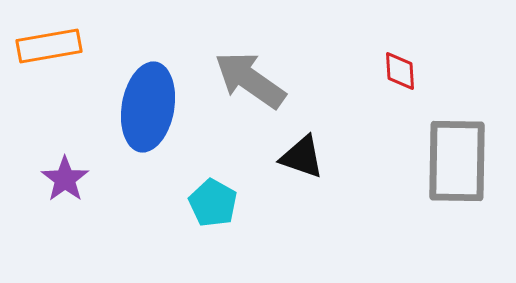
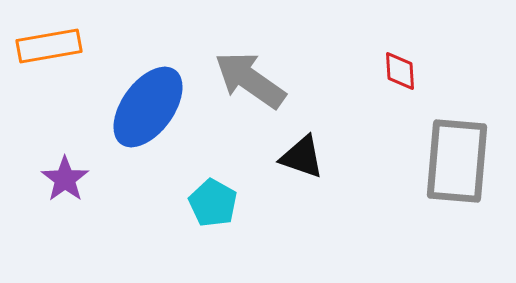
blue ellipse: rotated 26 degrees clockwise
gray rectangle: rotated 4 degrees clockwise
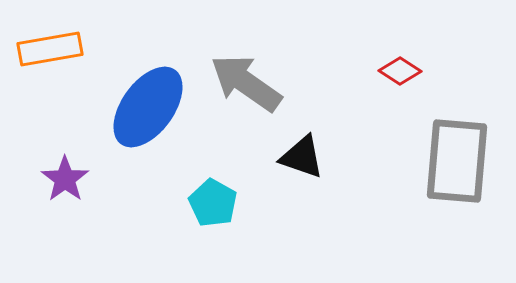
orange rectangle: moved 1 px right, 3 px down
red diamond: rotated 54 degrees counterclockwise
gray arrow: moved 4 px left, 3 px down
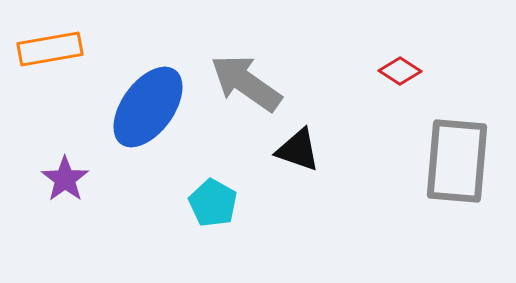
black triangle: moved 4 px left, 7 px up
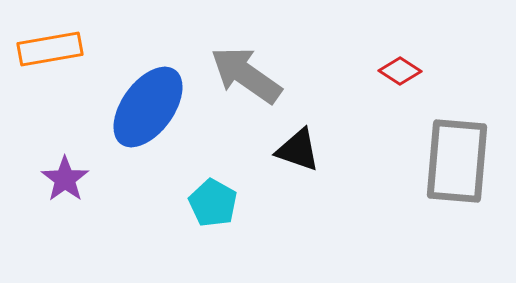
gray arrow: moved 8 px up
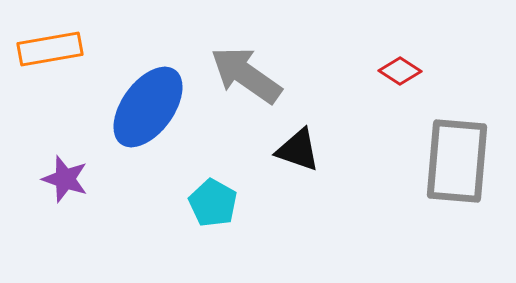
purple star: rotated 18 degrees counterclockwise
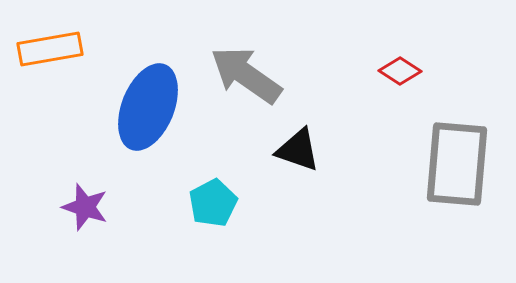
blue ellipse: rotated 14 degrees counterclockwise
gray rectangle: moved 3 px down
purple star: moved 20 px right, 28 px down
cyan pentagon: rotated 15 degrees clockwise
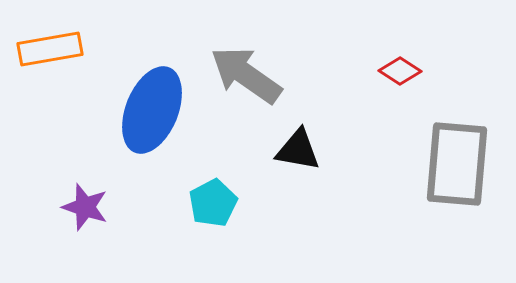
blue ellipse: moved 4 px right, 3 px down
black triangle: rotated 9 degrees counterclockwise
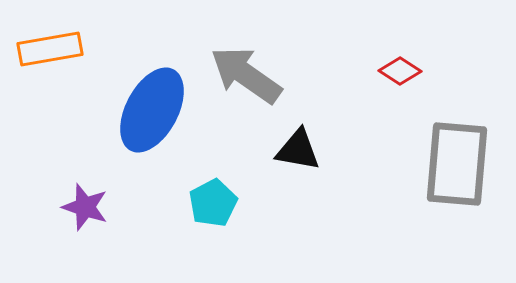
blue ellipse: rotated 6 degrees clockwise
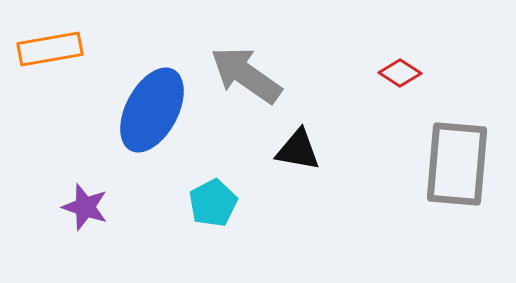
red diamond: moved 2 px down
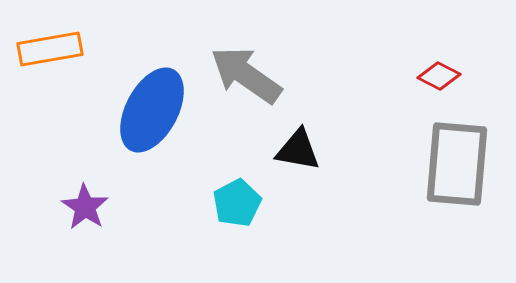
red diamond: moved 39 px right, 3 px down; rotated 6 degrees counterclockwise
cyan pentagon: moved 24 px right
purple star: rotated 15 degrees clockwise
